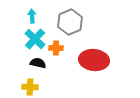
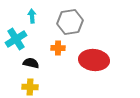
gray hexagon: rotated 15 degrees clockwise
cyan cross: moved 19 px left; rotated 15 degrees clockwise
orange cross: moved 2 px right
black semicircle: moved 7 px left
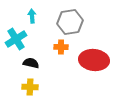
orange cross: moved 3 px right, 1 px up
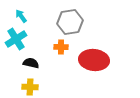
cyan arrow: moved 11 px left; rotated 32 degrees counterclockwise
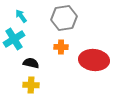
gray hexagon: moved 6 px left, 4 px up
cyan cross: moved 2 px left
yellow cross: moved 1 px right, 2 px up
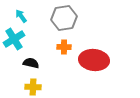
orange cross: moved 3 px right
yellow cross: moved 2 px right, 2 px down
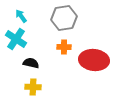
cyan cross: moved 2 px right; rotated 25 degrees counterclockwise
